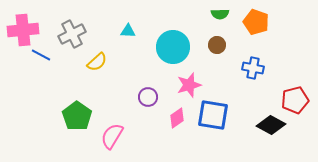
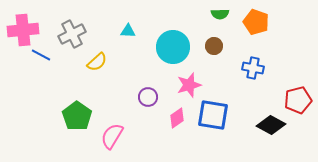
brown circle: moved 3 px left, 1 px down
red pentagon: moved 3 px right
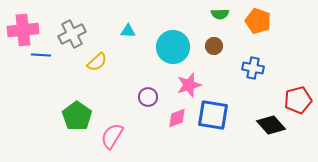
orange pentagon: moved 2 px right, 1 px up
blue line: rotated 24 degrees counterclockwise
pink diamond: rotated 15 degrees clockwise
black diamond: rotated 20 degrees clockwise
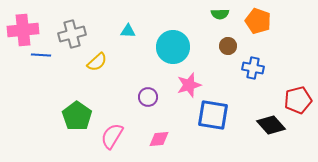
gray cross: rotated 12 degrees clockwise
brown circle: moved 14 px right
pink diamond: moved 18 px left, 21 px down; rotated 15 degrees clockwise
